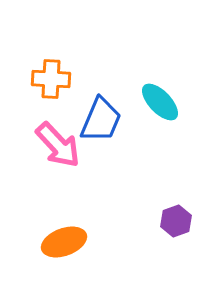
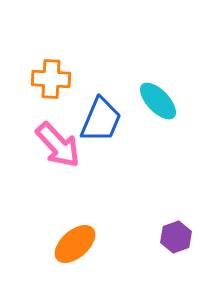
cyan ellipse: moved 2 px left, 1 px up
purple hexagon: moved 16 px down
orange ellipse: moved 11 px right, 2 px down; rotated 21 degrees counterclockwise
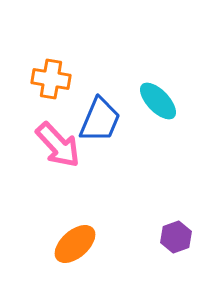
orange cross: rotated 6 degrees clockwise
blue trapezoid: moved 1 px left
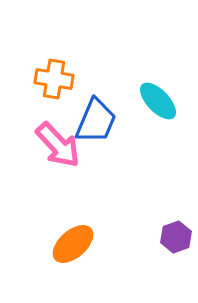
orange cross: moved 3 px right
blue trapezoid: moved 4 px left, 1 px down
orange ellipse: moved 2 px left
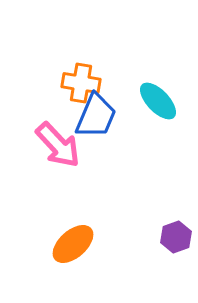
orange cross: moved 27 px right, 4 px down
blue trapezoid: moved 5 px up
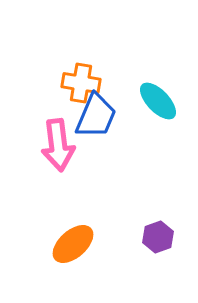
pink arrow: rotated 36 degrees clockwise
purple hexagon: moved 18 px left
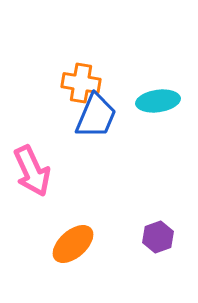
cyan ellipse: rotated 54 degrees counterclockwise
pink arrow: moved 26 px left, 26 px down; rotated 18 degrees counterclockwise
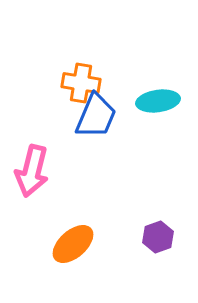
pink arrow: rotated 39 degrees clockwise
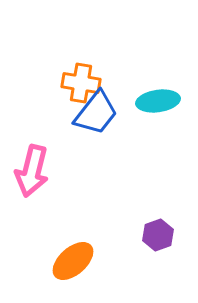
blue trapezoid: moved 3 px up; rotated 15 degrees clockwise
purple hexagon: moved 2 px up
orange ellipse: moved 17 px down
